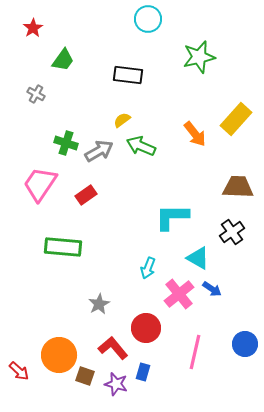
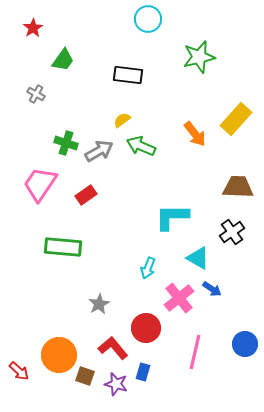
pink cross: moved 4 px down
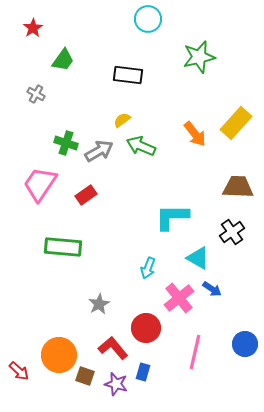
yellow rectangle: moved 4 px down
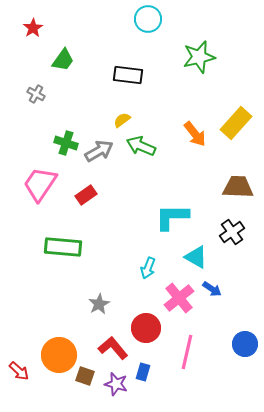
cyan triangle: moved 2 px left, 1 px up
pink line: moved 8 px left
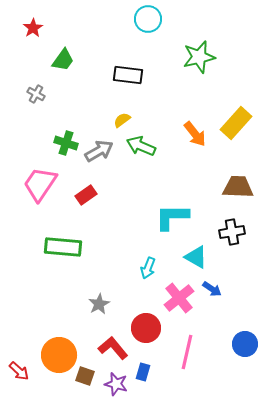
black cross: rotated 25 degrees clockwise
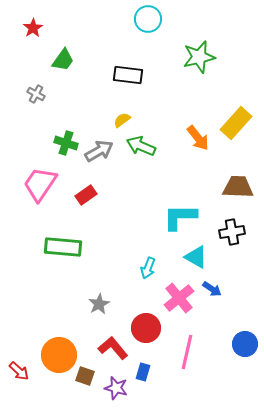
orange arrow: moved 3 px right, 4 px down
cyan L-shape: moved 8 px right
purple star: moved 4 px down
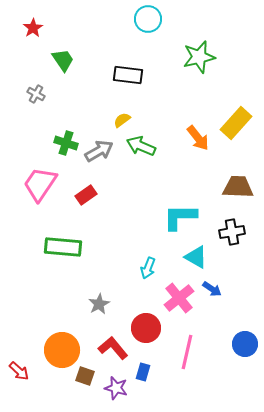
green trapezoid: rotated 70 degrees counterclockwise
orange circle: moved 3 px right, 5 px up
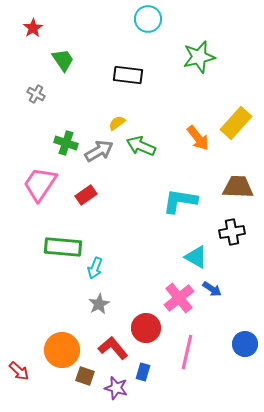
yellow semicircle: moved 5 px left, 3 px down
cyan L-shape: moved 16 px up; rotated 9 degrees clockwise
cyan arrow: moved 53 px left
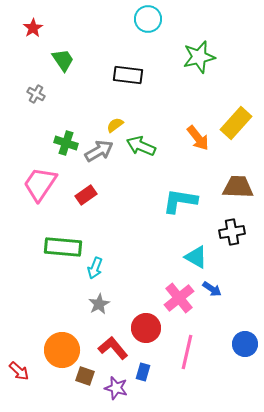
yellow semicircle: moved 2 px left, 2 px down
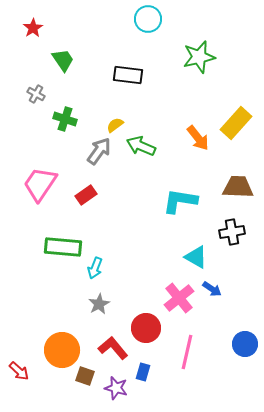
green cross: moved 1 px left, 24 px up
gray arrow: rotated 24 degrees counterclockwise
